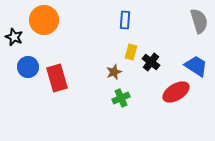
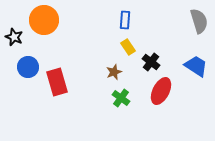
yellow rectangle: moved 3 px left, 5 px up; rotated 49 degrees counterclockwise
red rectangle: moved 4 px down
red ellipse: moved 15 px left, 1 px up; rotated 32 degrees counterclockwise
green cross: rotated 30 degrees counterclockwise
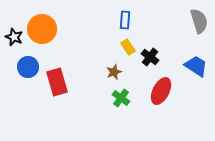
orange circle: moved 2 px left, 9 px down
black cross: moved 1 px left, 5 px up
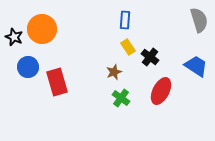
gray semicircle: moved 1 px up
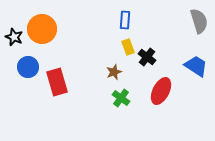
gray semicircle: moved 1 px down
yellow rectangle: rotated 14 degrees clockwise
black cross: moved 3 px left
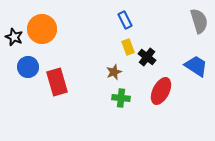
blue rectangle: rotated 30 degrees counterclockwise
green cross: rotated 30 degrees counterclockwise
